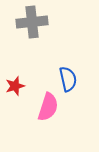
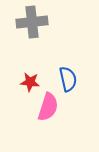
red star: moved 15 px right, 4 px up; rotated 24 degrees clockwise
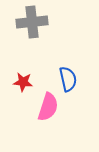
red star: moved 7 px left
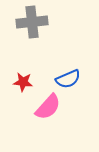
blue semicircle: rotated 80 degrees clockwise
pink semicircle: rotated 24 degrees clockwise
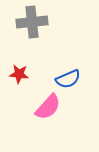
red star: moved 4 px left, 8 px up
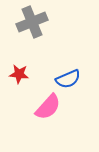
gray cross: rotated 16 degrees counterclockwise
